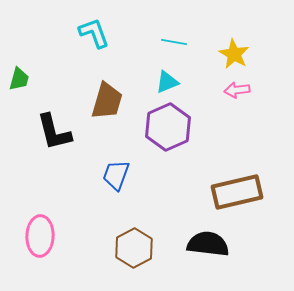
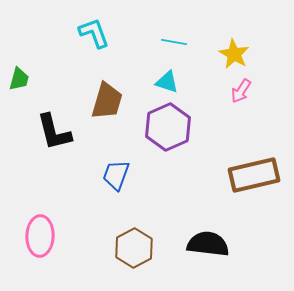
cyan triangle: rotated 40 degrees clockwise
pink arrow: moved 4 px right, 1 px down; rotated 50 degrees counterclockwise
brown rectangle: moved 17 px right, 17 px up
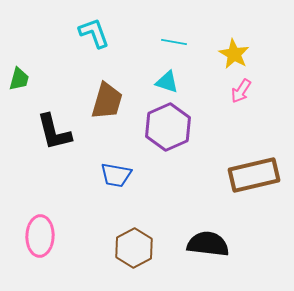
blue trapezoid: rotated 100 degrees counterclockwise
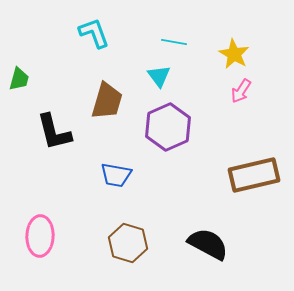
cyan triangle: moved 8 px left, 6 px up; rotated 35 degrees clockwise
black semicircle: rotated 21 degrees clockwise
brown hexagon: moved 6 px left, 5 px up; rotated 15 degrees counterclockwise
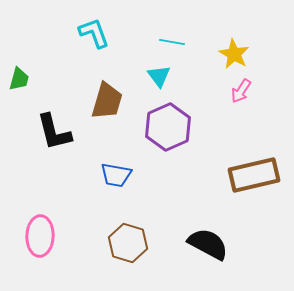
cyan line: moved 2 px left
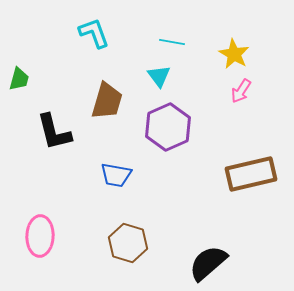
brown rectangle: moved 3 px left, 1 px up
black semicircle: moved 19 px down; rotated 69 degrees counterclockwise
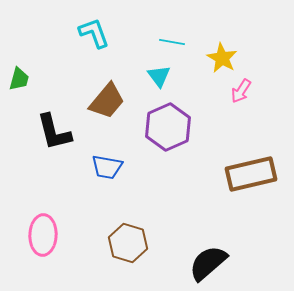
yellow star: moved 12 px left, 4 px down
brown trapezoid: rotated 24 degrees clockwise
blue trapezoid: moved 9 px left, 8 px up
pink ellipse: moved 3 px right, 1 px up
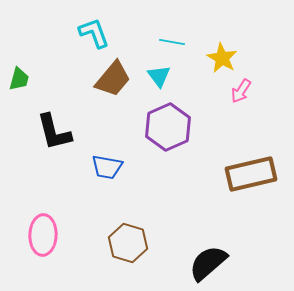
brown trapezoid: moved 6 px right, 22 px up
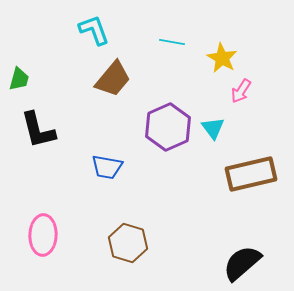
cyan L-shape: moved 3 px up
cyan triangle: moved 54 px right, 52 px down
black L-shape: moved 16 px left, 2 px up
black semicircle: moved 34 px right
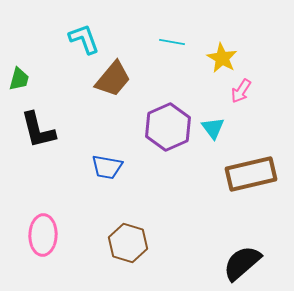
cyan L-shape: moved 10 px left, 9 px down
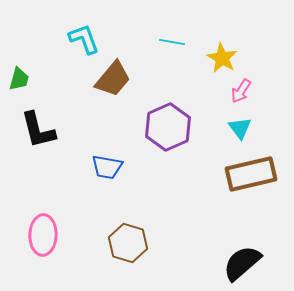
cyan triangle: moved 27 px right
